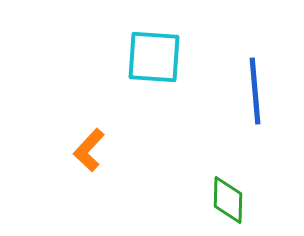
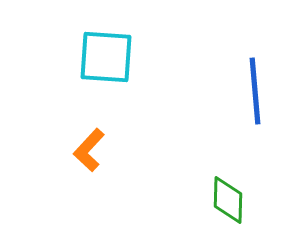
cyan square: moved 48 px left
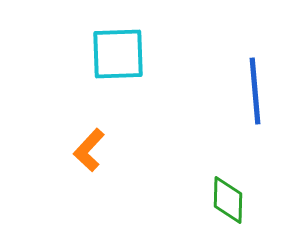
cyan square: moved 12 px right, 3 px up; rotated 6 degrees counterclockwise
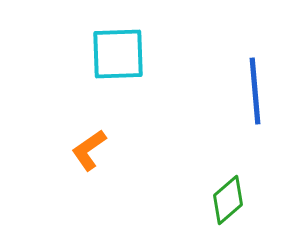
orange L-shape: rotated 12 degrees clockwise
green diamond: rotated 48 degrees clockwise
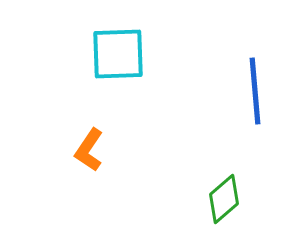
orange L-shape: rotated 21 degrees counterclockwise
green diamond: moved 4 px left, 1 px up
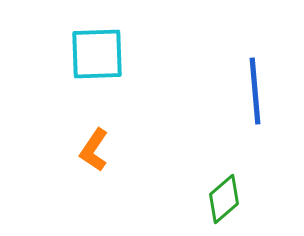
cyan square: moved 21 px left
orange L-shape: moved 5 px right
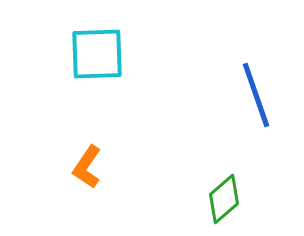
blue line: moved 1 px right, 4 px down; rotated 14 degrees counterclockwise
orange L-shape: moved 7 px left, 17 px down
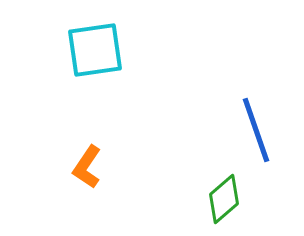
cyan square: moved 2 px left, 4 px up; rotated 6 degrees counterclockwise
blue line: moved 35 px down
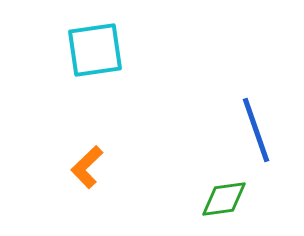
orange L-shape: rotated 12 degrees clockwise
green diamond: rotated 33 degrees clockwise
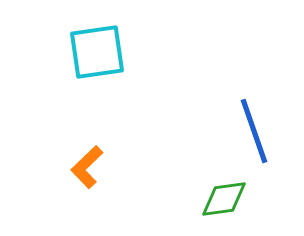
cyan square: moved 2 px right, 2 px down
blue line: moved 2 px left, 1 px down
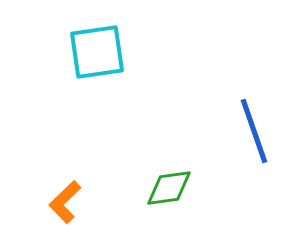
orange L-shape: moved 22 px left, 35 px down
green diamond: moved 55 px left, 11 px up
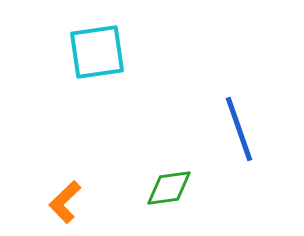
blue line: moved 15 px left, 2 px up
